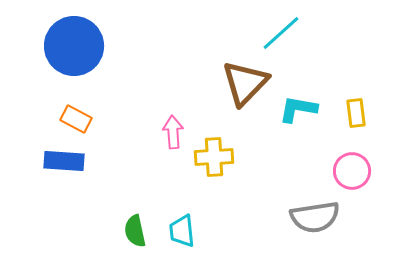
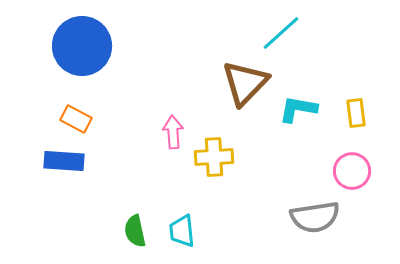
blue circle: moved 8 px right
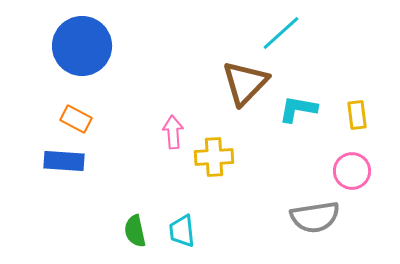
yellow rectangle: moved 1 px right, 2 px down
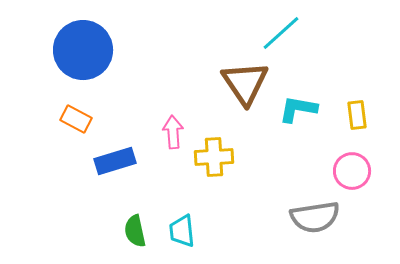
blue circle: moved 1 px right, 4 px down
brown triangle: rotated 18 degrees counterclockwise
blue rectangle: moved 51 px right; rotated 21 degrees counterclockwise
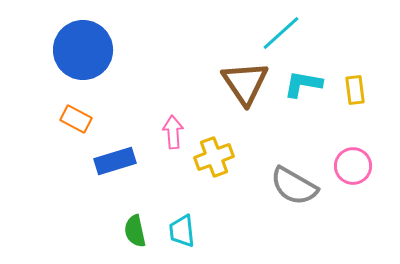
cyan L-shape: moved 5 px right, 25 px up
yellow rectangle: moved 2 px left, 25 px up
yellow cross: rotated 18 degrees counterclockwise
pink circle: moved 1 px right, 5 px up
gray semicircle: moved 21 px left, 31 px up; rotated 39 degrees clockwise
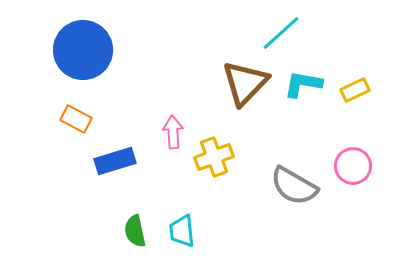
brown triangle: rotated 18 degrees clockwise
yellow rectangle: rotated 72 degrees clockwise
